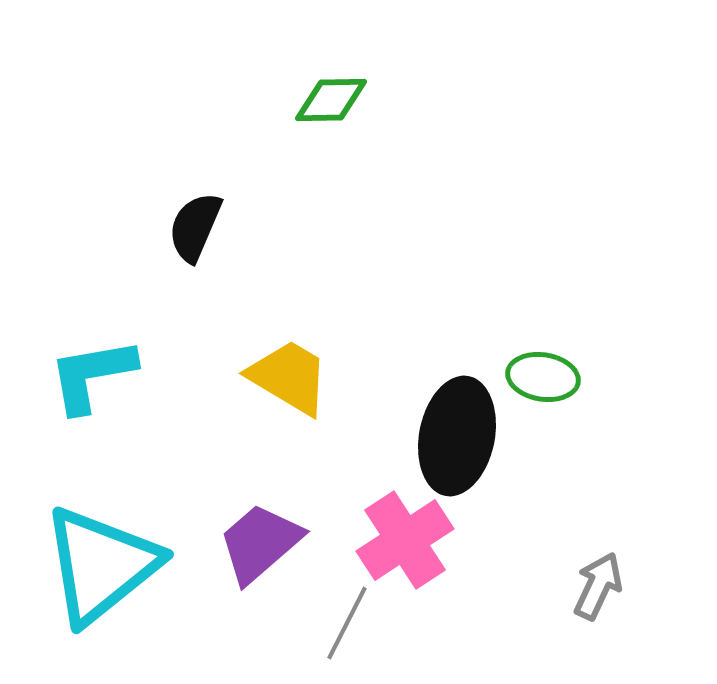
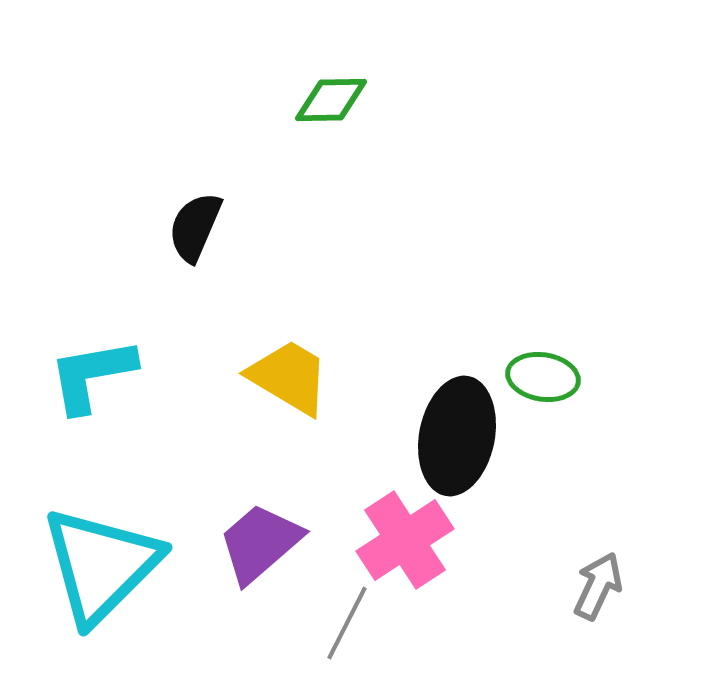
cyan triangle: rotated 6 degrees counterclockwise
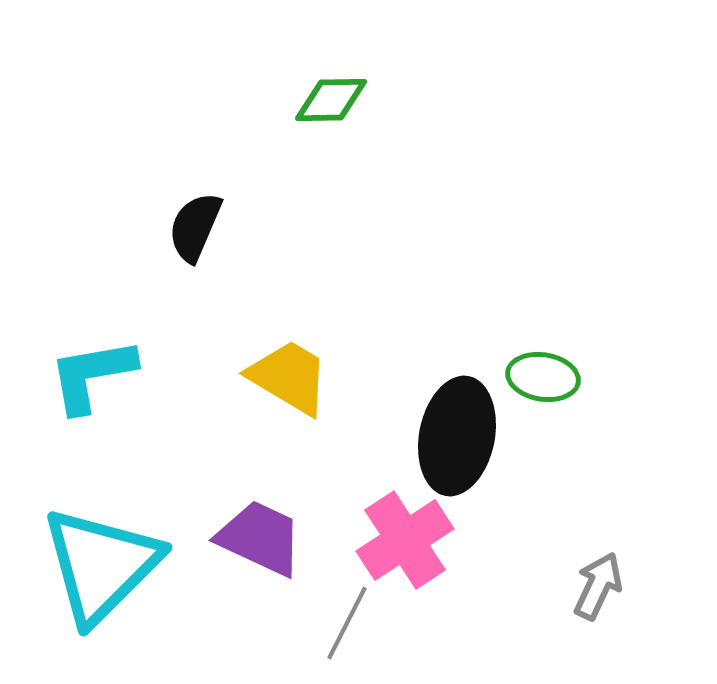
purple trapezoid: moved 5 px up; rotated 66 degrees clockwise
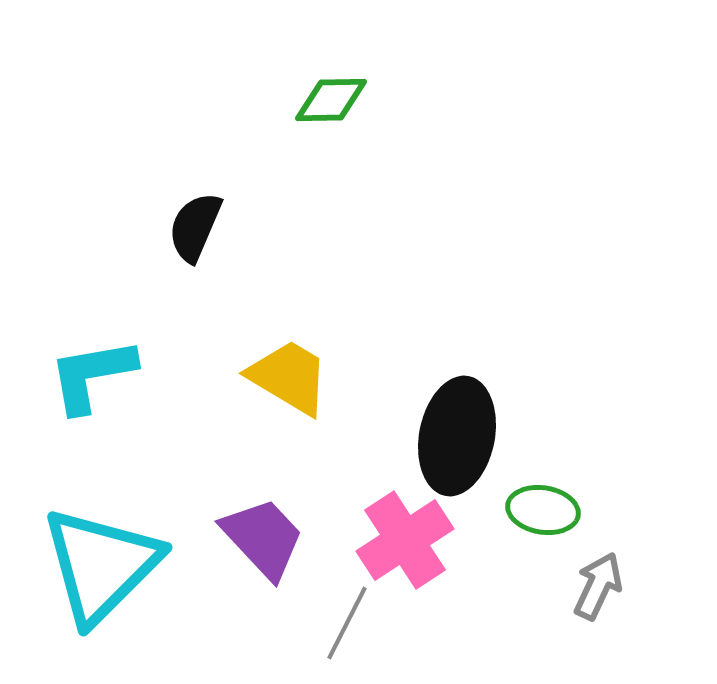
green ellipse: moved 133 px down
purple trapezoid: moved 3 px right; rotated 22 degrees clockwise
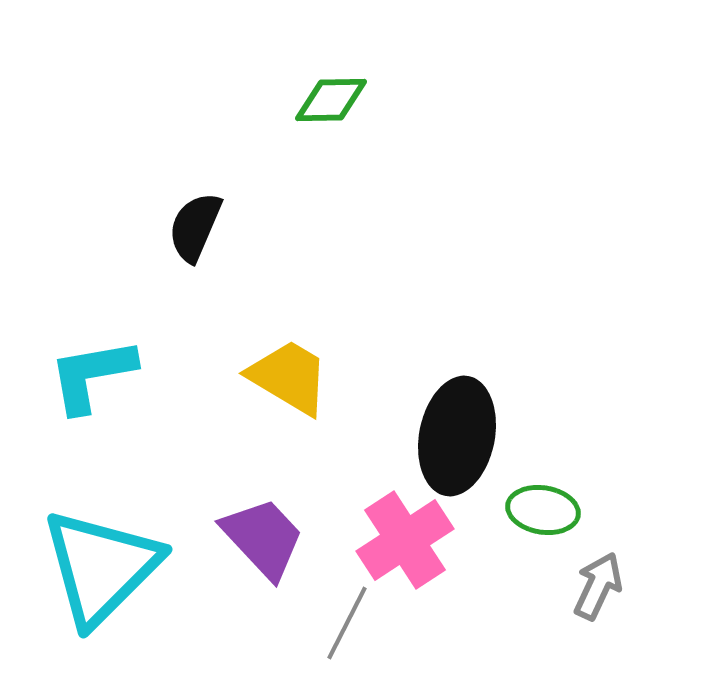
cyan triangle: moved 2 px down
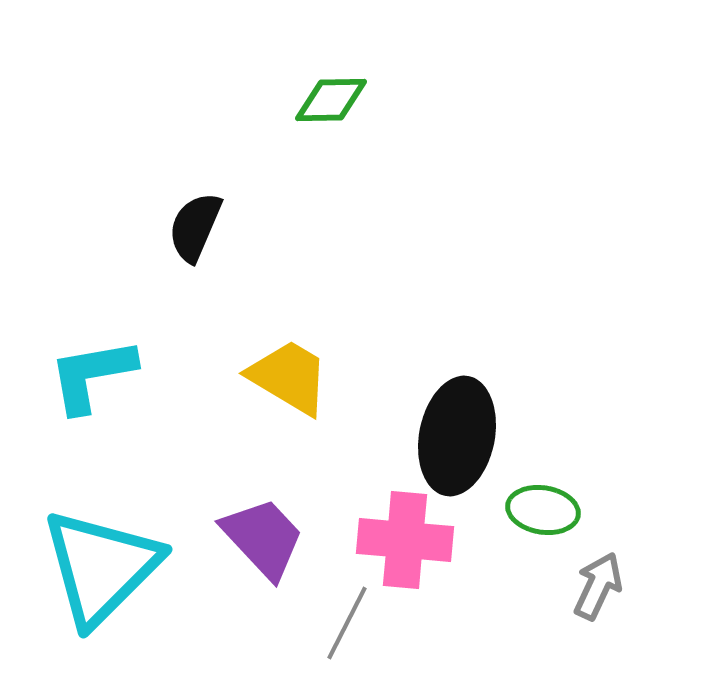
pink cross: rotated 38 degrees clockwise
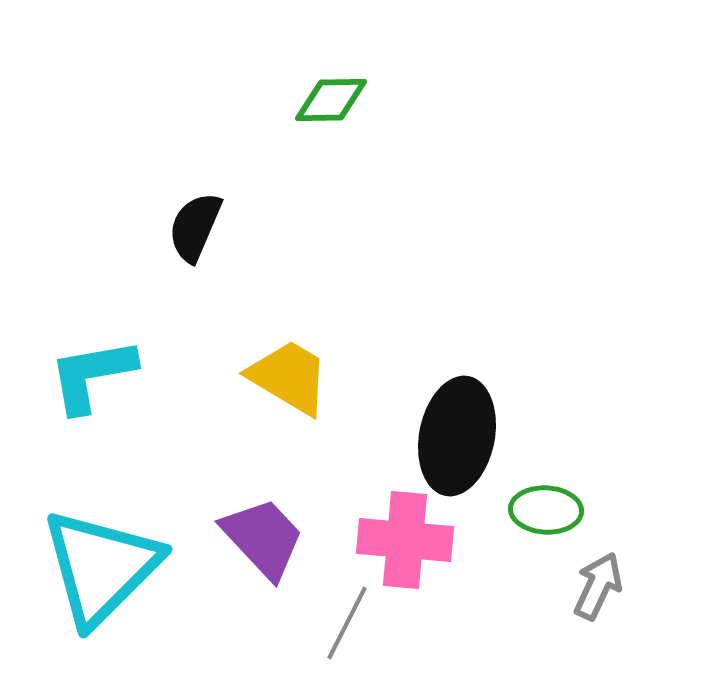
green ellipse: moved 3 px right; rotated 6 degrees counterclockwise
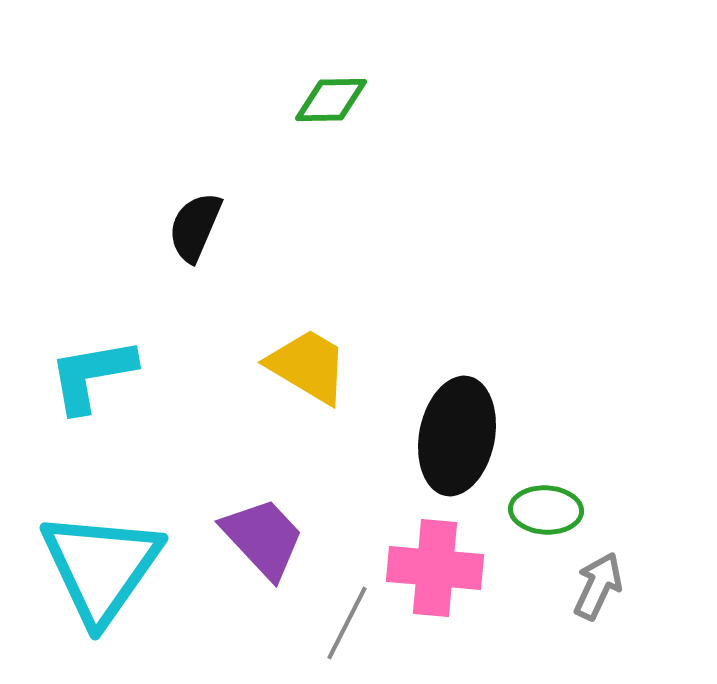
yellow trapezoid: moved 19 px right, 11 px up
pink cross: moved 30 px right, 28 px down
cyan triangle: rotated 10 degrees counterclockwise
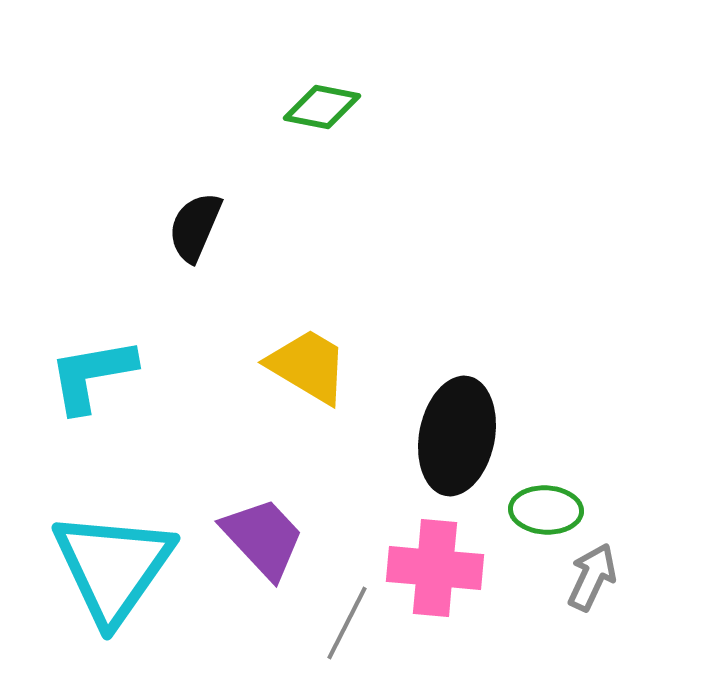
green diamond: moved 9 px left, 7 px down; rotated 12 degrees clockwise
cyan triangle: moved 12 px right
gray arrow: moved 6 px left, 9 px up
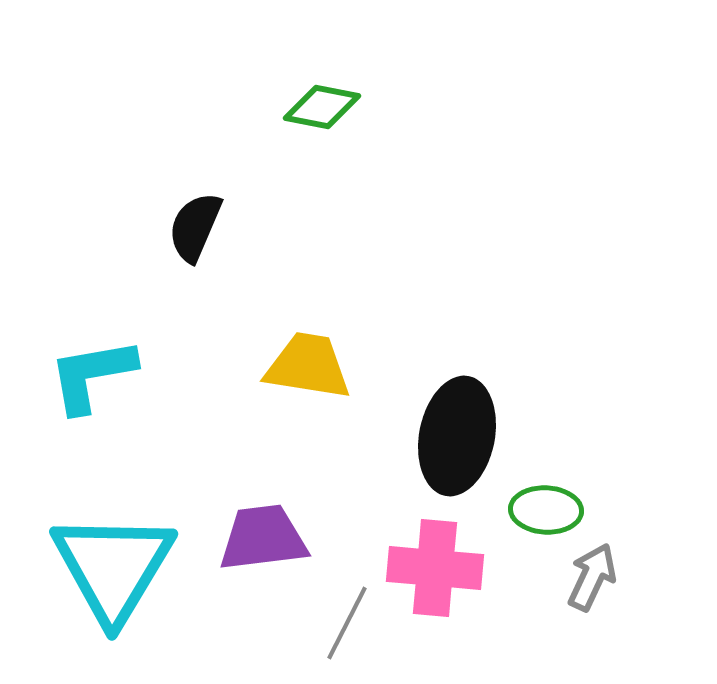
yellow trapezoid: rotated 22 degrees counterclockwise
purple trapezoid: rotated 54 degrees counterclockwise
cyan triangle: rotated 4 degrees counterclockwise
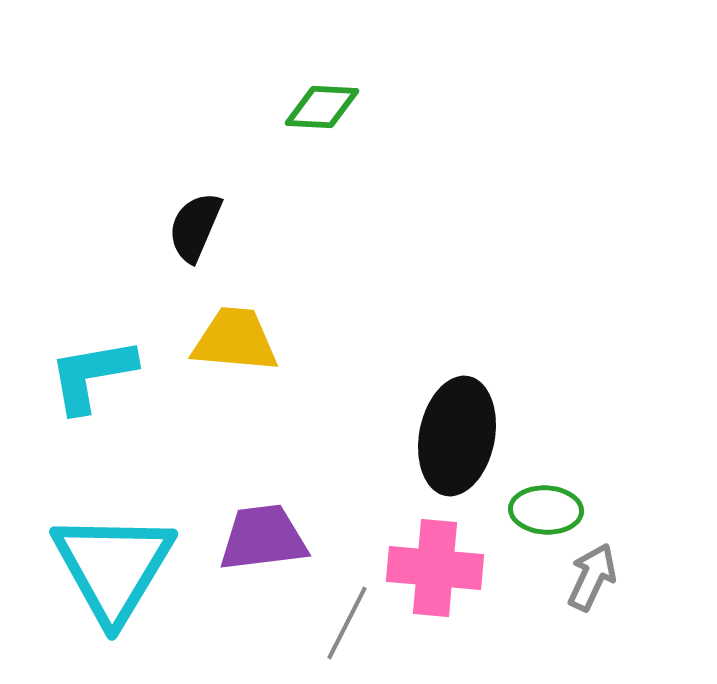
green diamond: rotated 8 degrees counterclockwise
yellow trapezoid: moved 73 px left, 26 px up; rotated 4 degrees counterclockwise
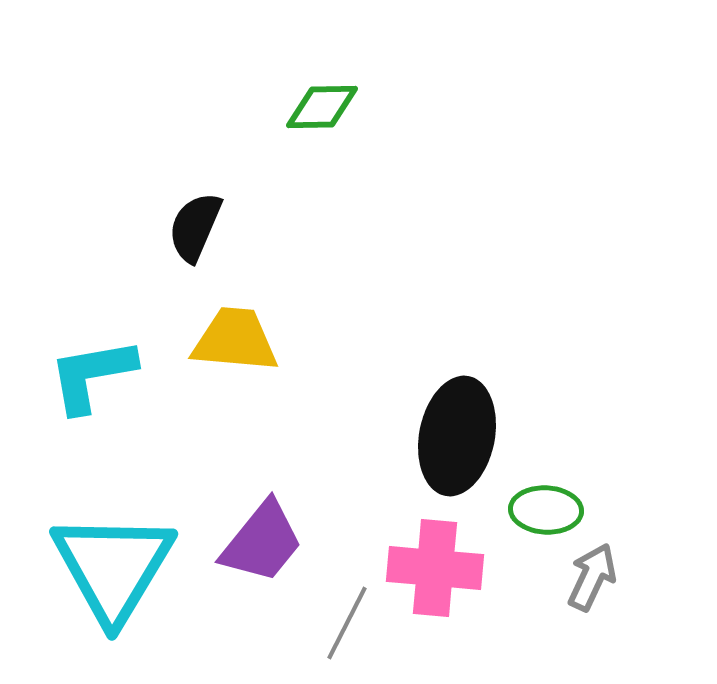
green diamond: rotated 4 degrees counterclockwise
purple trapezoid: moved 1 px left, 4 px down; rotated 136 degrees clockwise
